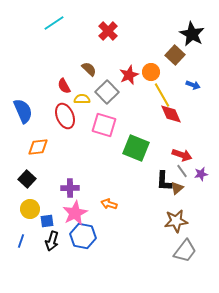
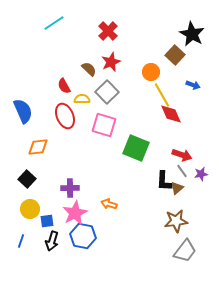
red star: moved 18 px left, 13 px up
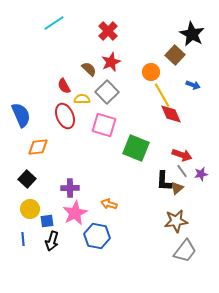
blue semicircle: moved 2 px left, 4 px down
blue hexagon: moved 14 px right
blue line: moved 2 px right, 2 px up; rotated 24 degrees counterclockwise
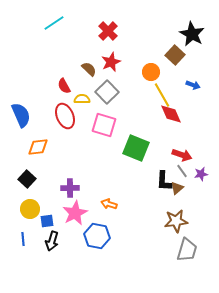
gray trapezoid: moved 2 px right, 1 px up; rotated 20 degrees counterclockwise
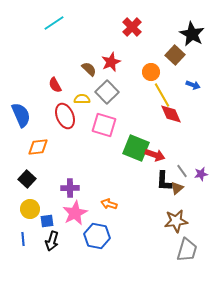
red cross: moved 24 px right, 4 px up
red semicircle: moved 9 px left, 1 px up
red arrow: moved 27 px left
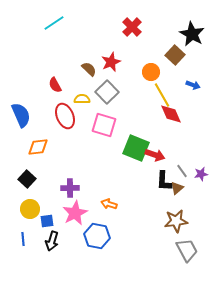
gray trapezoid: rotated 45 degrees counterclockwise
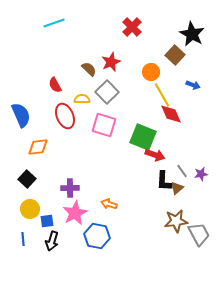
cyan line: rotated 15 degrees clockwise
green square: moved 7 px right, 11 px up
gray trapezoid: moved 12 px right, 16 px up
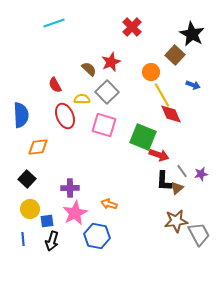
blue semicircle: rotated 20 degrees clockwise
red arrow: moved 4 px right
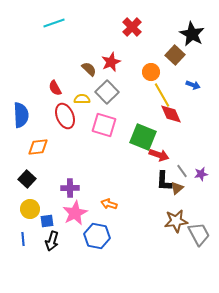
red semicircle: moved 3 px down
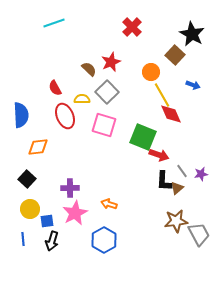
blue hexagon: moved 7 px right, 4 px down; rotated 20 degrees clockwise
